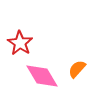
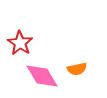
orange semicircle: rotated 144 degrees counterclockwise
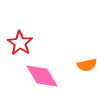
orange semicircle: moved 10 px right, 4 px up
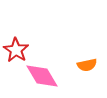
red star: moved 4 px left, 7 px down
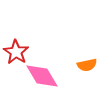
red star: moved 2 px down
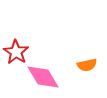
pink diamond: moved 1 px right, 1 px down
